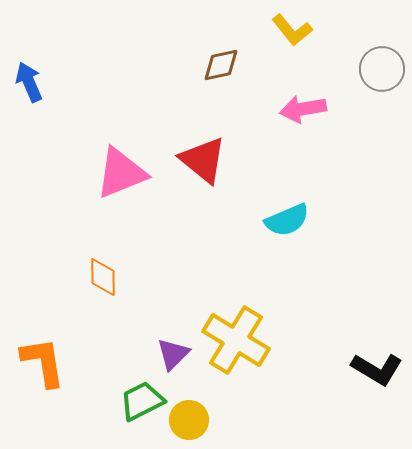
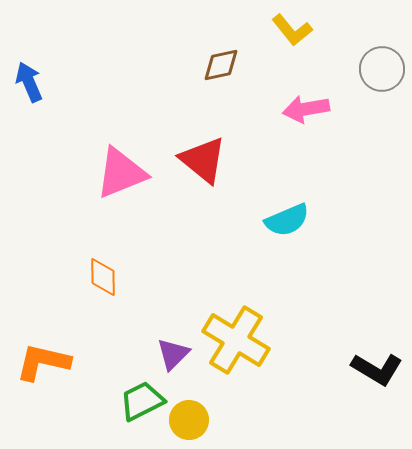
pink arrow: moved 3 px right
orange L-shape: rotated 68 degrees counterclockwise
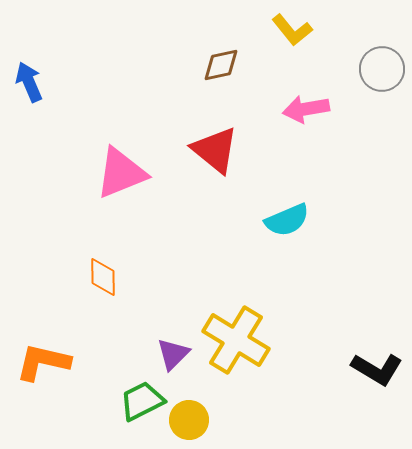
red triangle: moved 12 px right, 10 px up
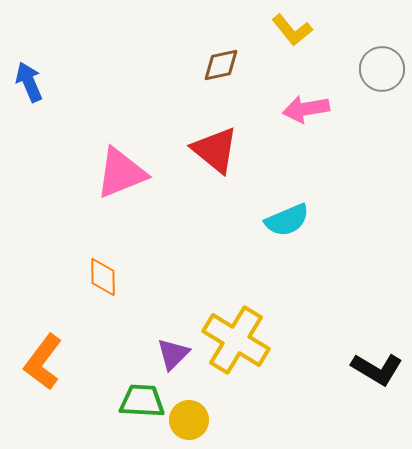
orange L-shape: rotated 66 degrees counterclockwise
green trapezoid: rotated 30 degrees clockwise
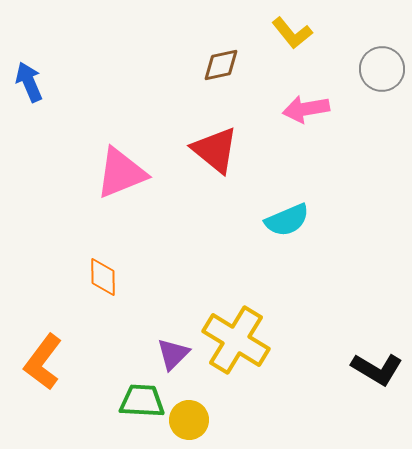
yellow L-shape: moved 3 px down
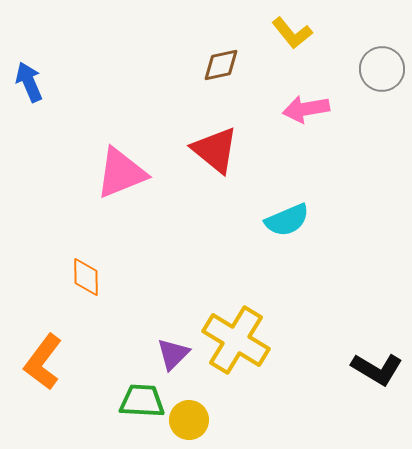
orange diamond: moved 17 px left
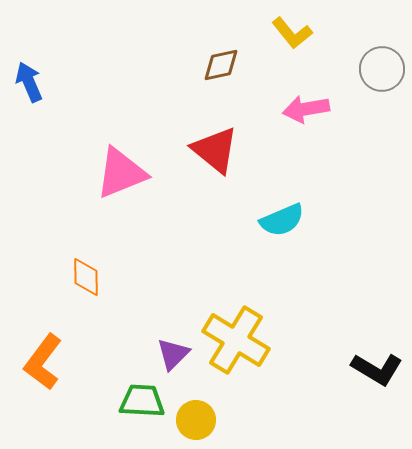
cyan semicircle: moved 5 px left
yellow circle: moved 7 px right
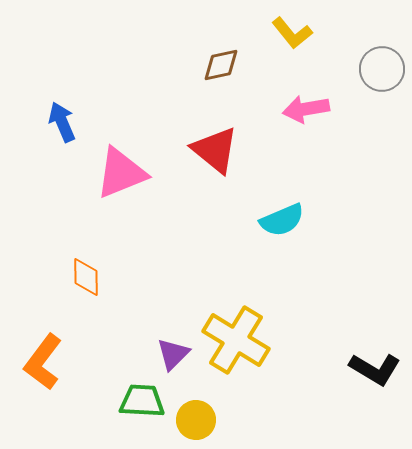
blue arrow: moved 33 px right, 40 px down
black L-shape: moved 2 px left
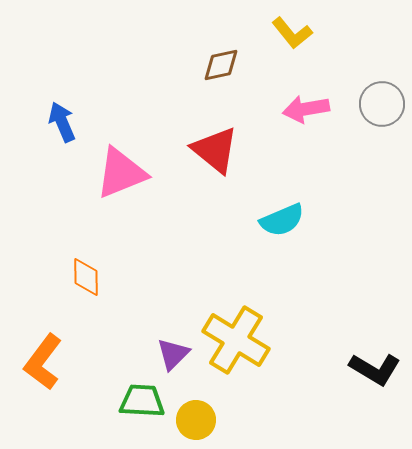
gray circle: moved 35 px down
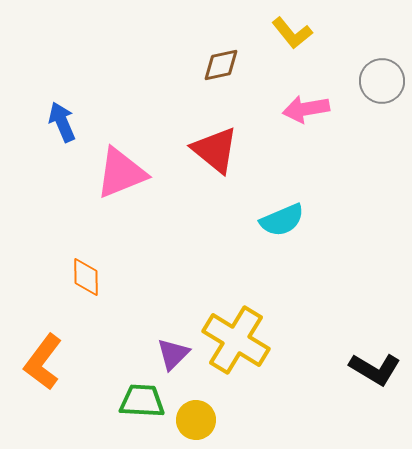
gray circle: moved 23 px up
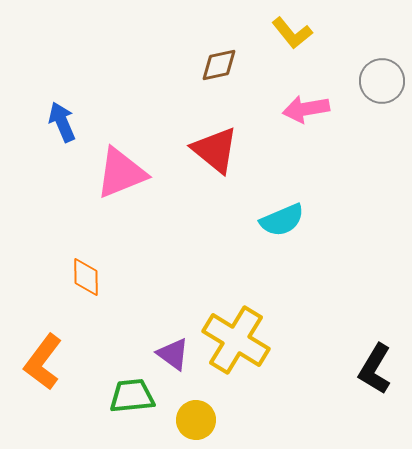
brown diamond: moved 2 px left
purple triangle: rotated 39 degrees counterclockwise
black L-shape: rotated 90 degrees clockwise
green trapezoid: moved 10 px left, 5 px up; rotated 9 degrees counterclockwise
